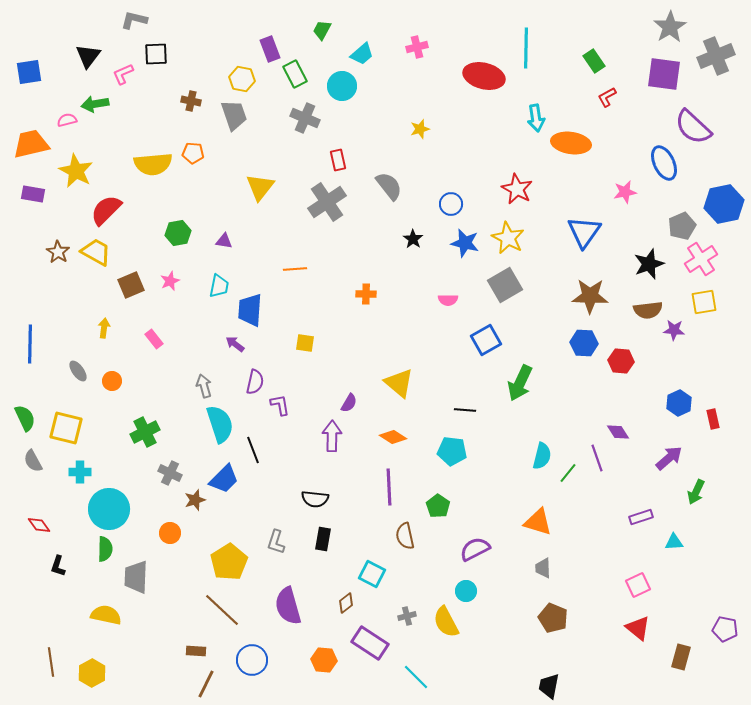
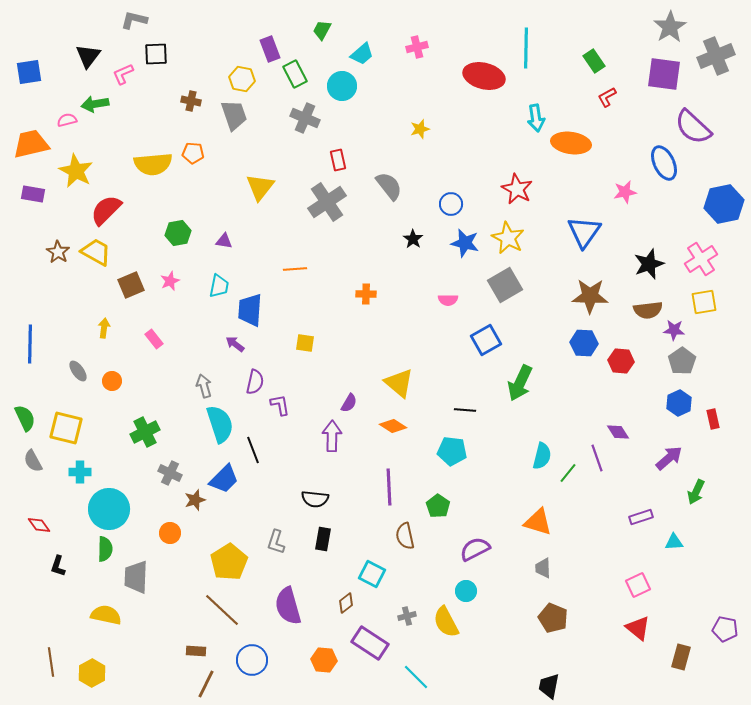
gray pentagon at (682, 226): moved 135 px down; rotated 12 degrees counterclockwise
orange diamond at (393, 437): moved 11 px up
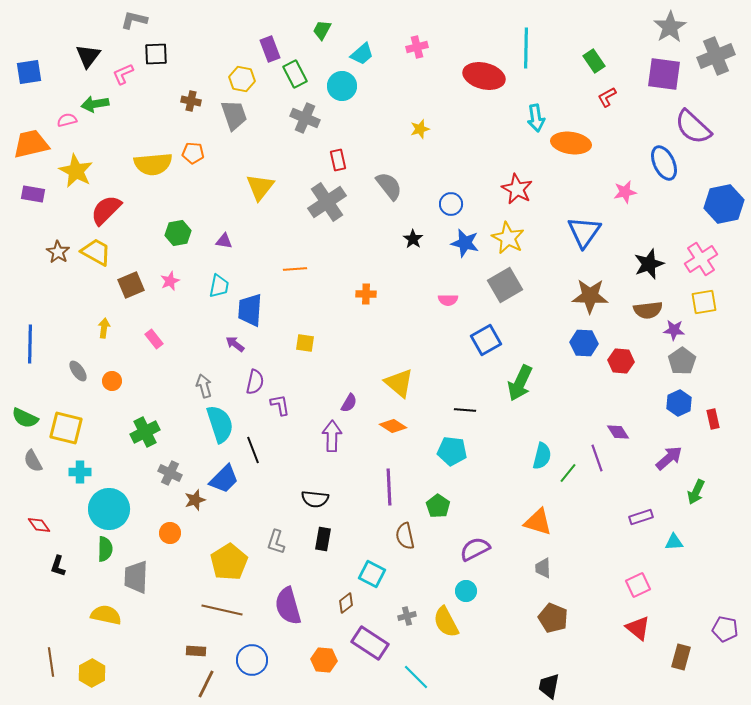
green semicircle at (25, 418): rotated 140 degrees clockwise
brown line at (222, 610): rotated 30 degrees counterclockwise
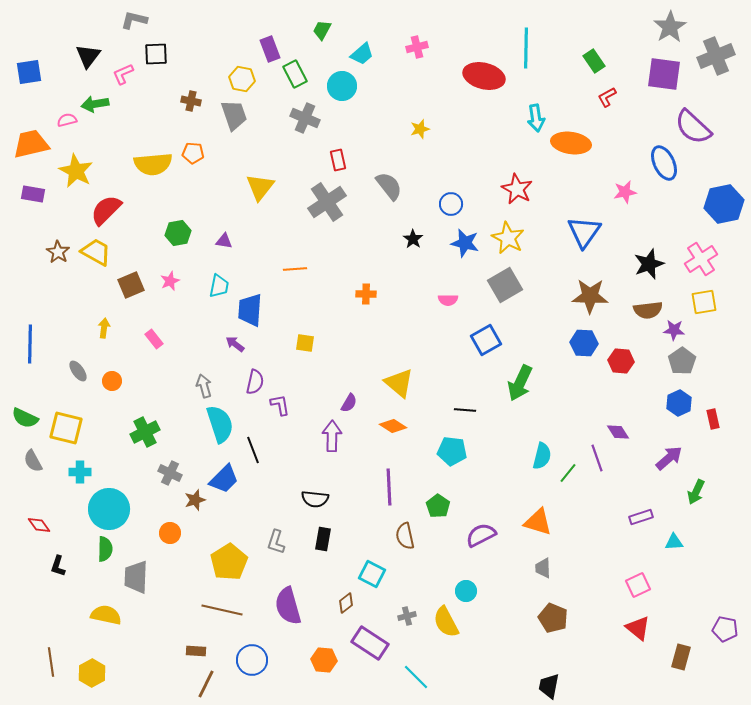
purple semicircle at (475, 549): moved 6 px right, 14 px up
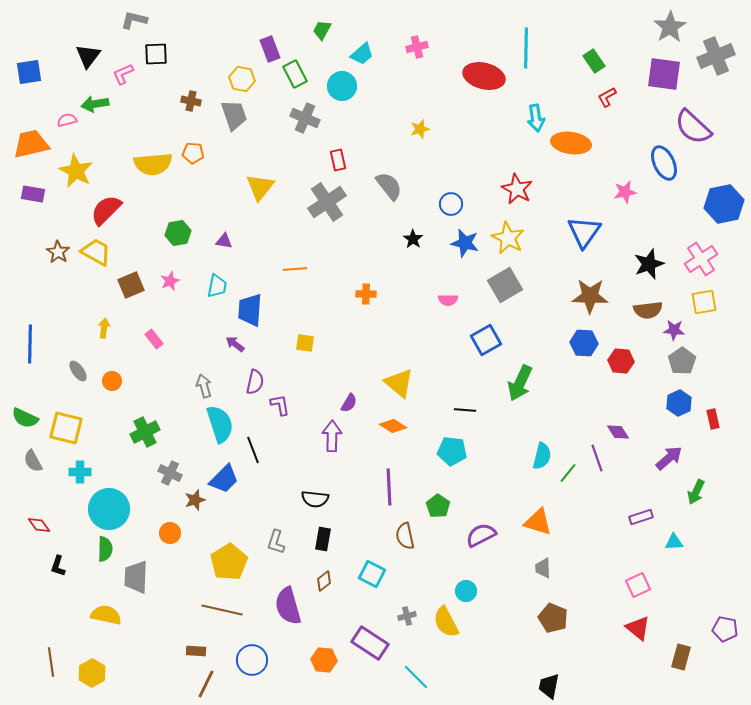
cyan trapezoid at (219, 286): moved 2 px left
brown diamond at (346, 603): moved 22 px left, 22 px up
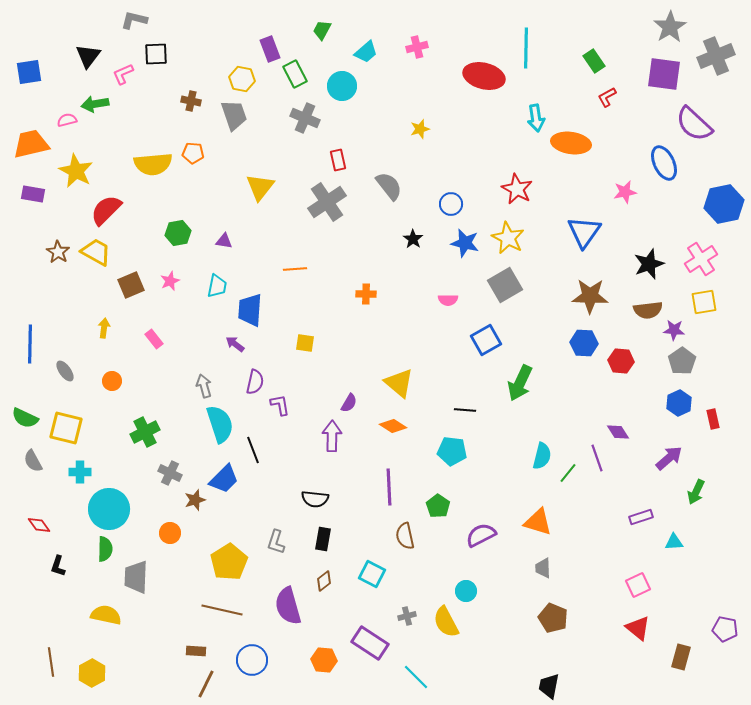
cyan trapezoid at (362, 54): moved 4 px right, 2 px up
purple semicircle at (693, 127): moved 1 px right, 3 px up
gray ellipse at (78, 371): moved 13 px left
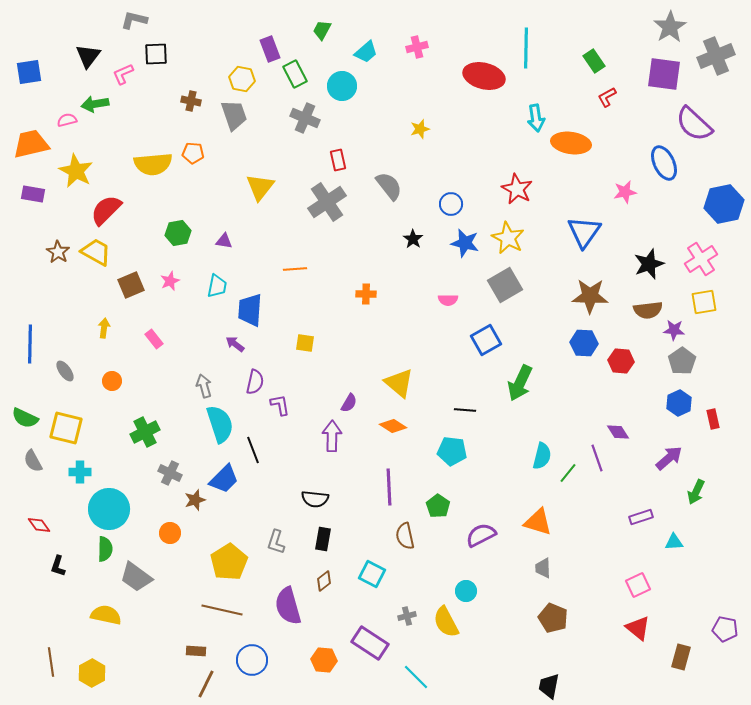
gray trapezoid at (136, 577): rotated 56 degrees counterclockwise
